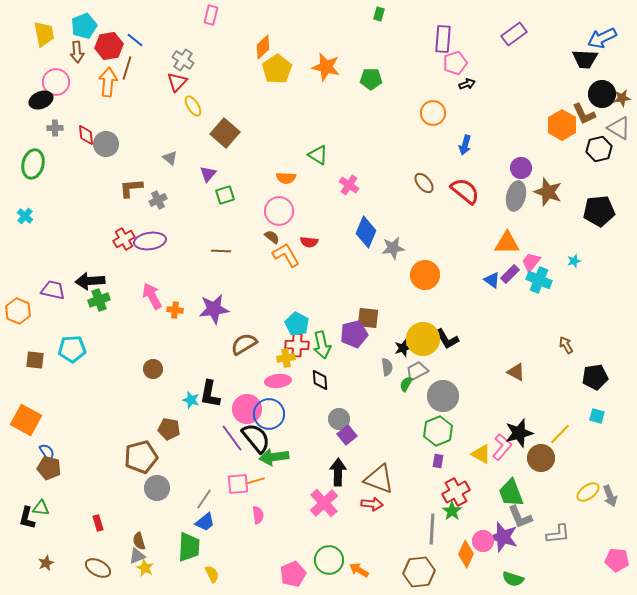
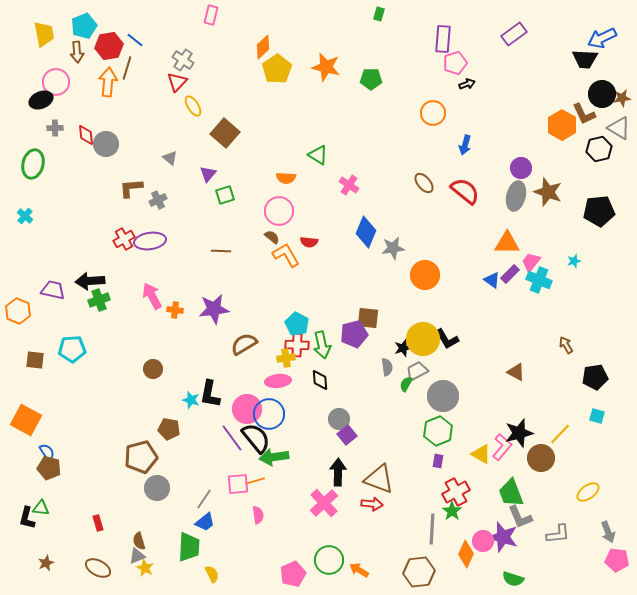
gray arrow at (610, 496): moved 2 px left, 36 px down
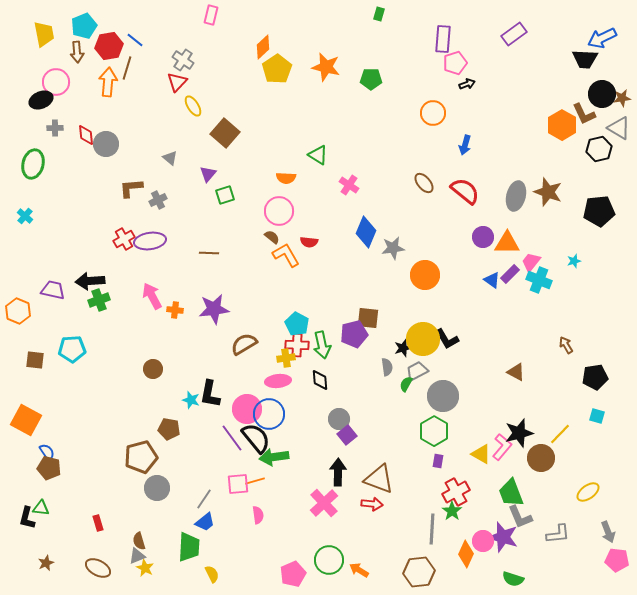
purple circle at (521, 168): moved 38 px left, 69 px down
brown line at (221, 251): moved 12 px left, 2 px down
green hexagon at (438, 431): moved 4 px left; rotated 8 degrees counterclockwise
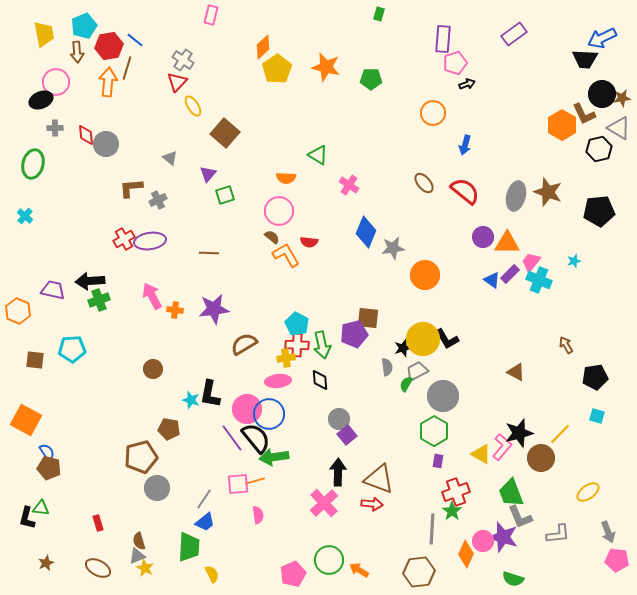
red cross at (456, 492): rotated 8 degrees clockwise
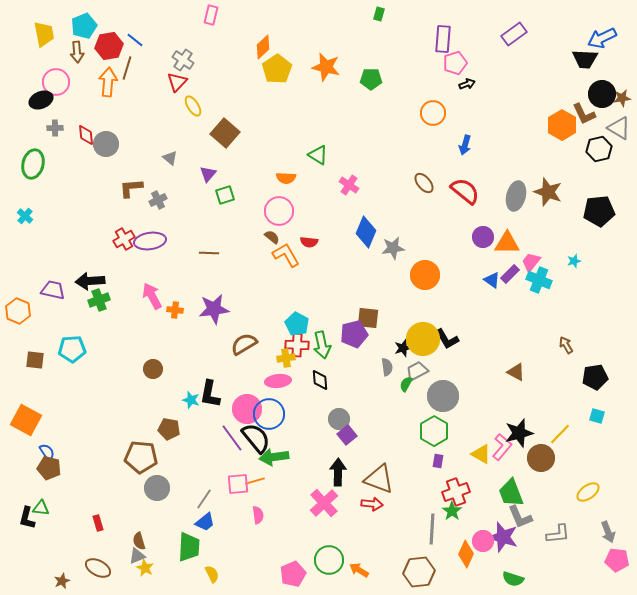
brown pentagon at (141, 457): rotated 20 degrees clockwise
brown star at (46, 563): moved 16 px right, 18 px down
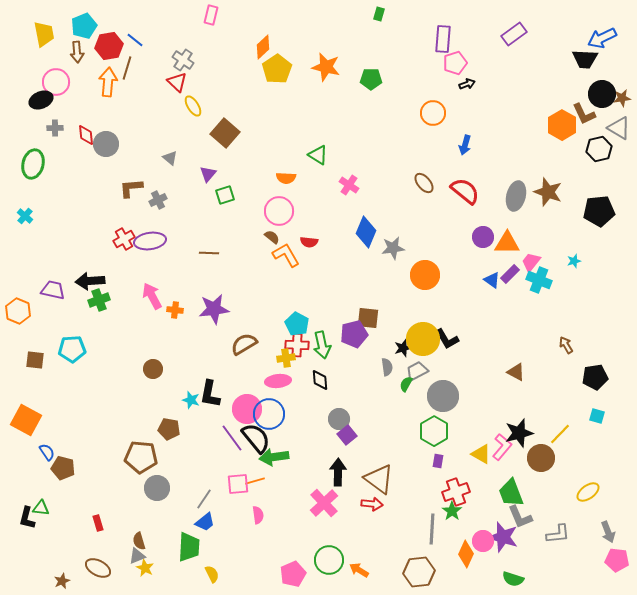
red triangle at (177, 82): rotated 30 degrees counterclockwise
brown pentagon at (49, 468): moved 14 px right
brown triangle at (379, 479): rotated 16 degrees clockwise
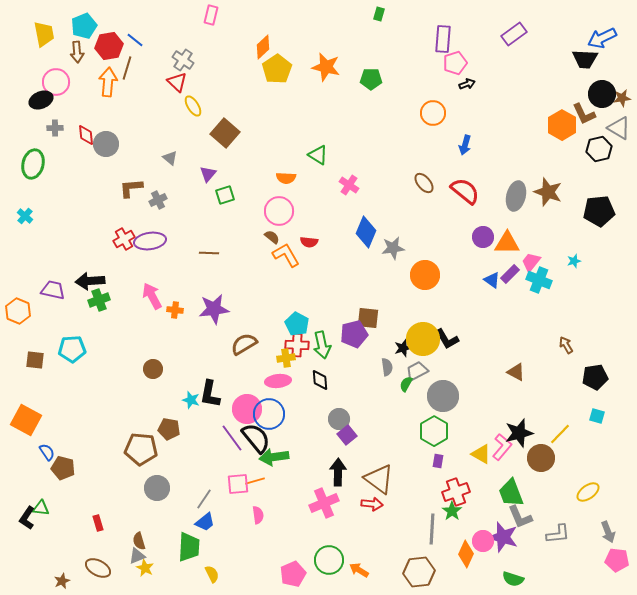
brown pentagon at (141, 457): moved 8 px up
pink cross at (324, 503): rotated 20 degrees clockwise
black L-shape at (27, 518): rotated 20 degrees clockwise
